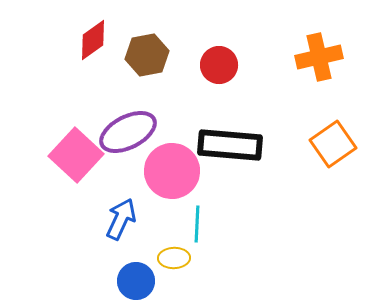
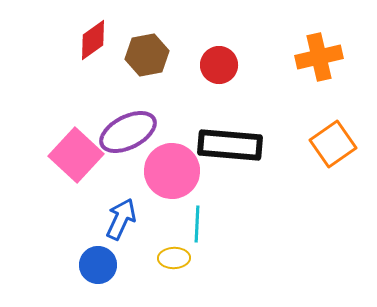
blue circle: moved 38 px left, 16 px up
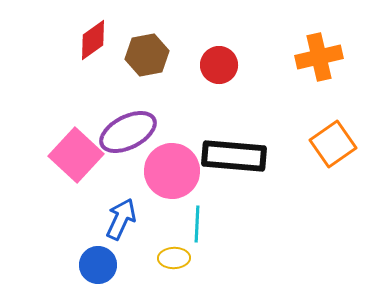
black rectangle: moved 4 px right, 11 px down
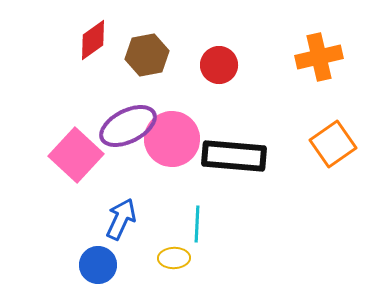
purple ellipse: moved 6 px up
pink circle: moved 32 px up
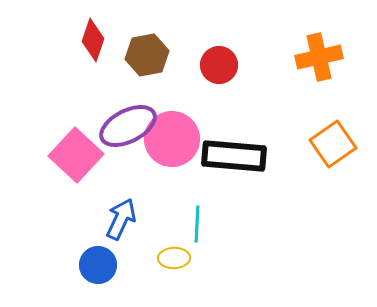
red diamond: rotated 36 degrees counterclockwise
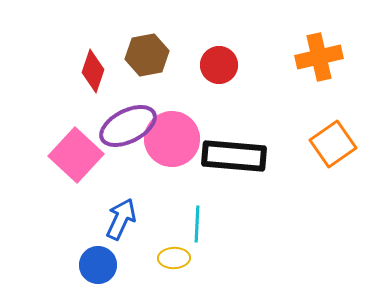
red diamond: moved 31 px down
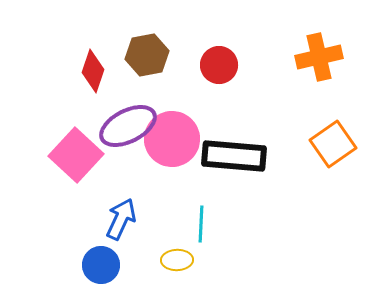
cyan line: moved 4 px right
yellow ellipse: moved 3 px right, 2 px down
blue circle: moved 3 px right
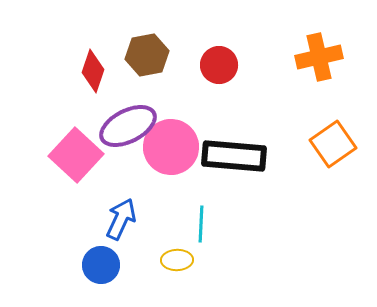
pink circle: moved 1 px left, 8 px down
